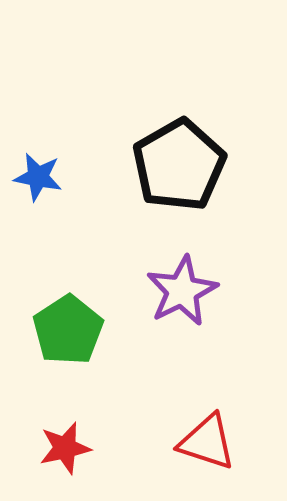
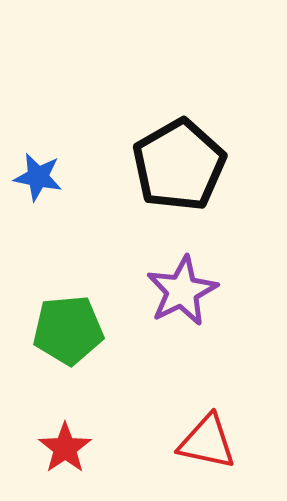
green pentagon: rotated 28 degrees clockwise
red triangle: rotated 6 degrees counterclockwise
red star: rotated 22 degrees counterclockwise
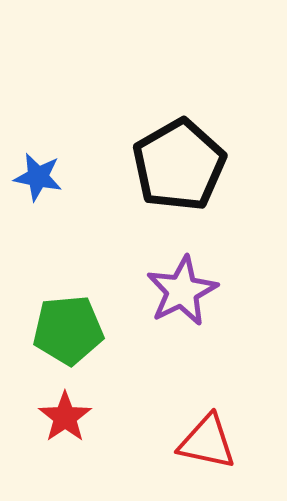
red star: moved 31 px up
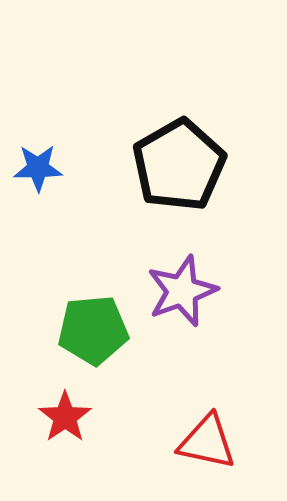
blue star: moved 9 px up; rotated 12 degrees counterclockwise
purple star: rotated 6 degrees clockwise
green pentagon: moved 25 px right
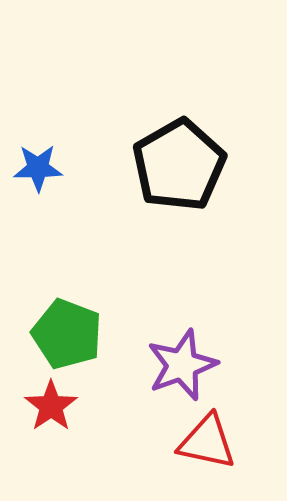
purple star: moved 74 px down
green pentagon: moved 26 px left, 4 px down; rotated 26 degrees clockwise
red star: moved 14 px left, 11 px up
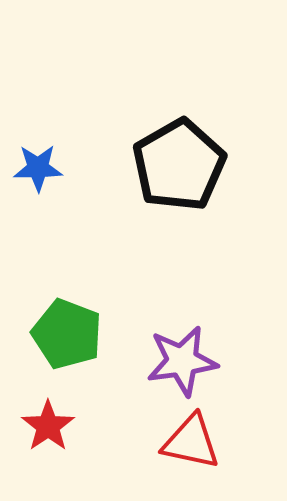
purple star: moved 4 px up; rotated 12 degrees clockwise
red star: moved 3 px left, 20 px down
red triangle: moved 16 px left
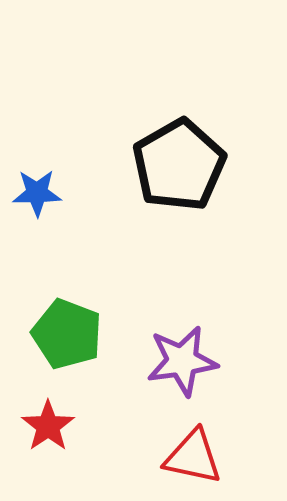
blue star: moved 1 px left, 25 px down
red triangle: moved 2 px right, 15 px down
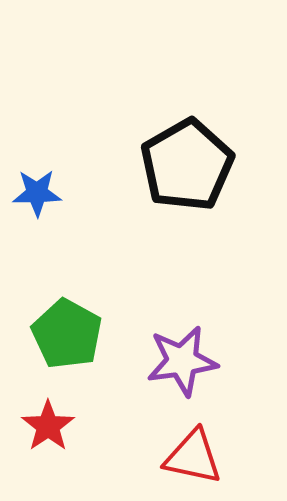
black pentagon: moved 8 px right
green pentagon: rotated 8 degrees clockwise
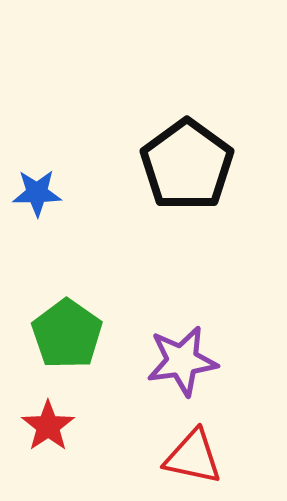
black pentagon: rotated 6 degrees counterclockwise
green pentagon: rotated 6 degrees clockwise
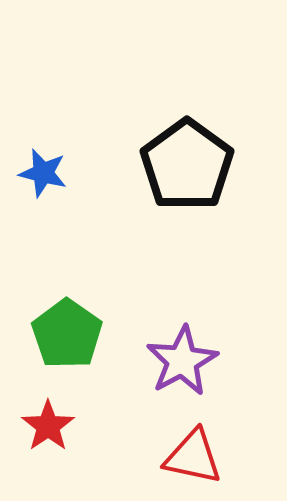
blue star: moved 6 px right, 20 px up; rotated 15 degrees clockwise
purple star: rotated 20 degrees counterclockwise
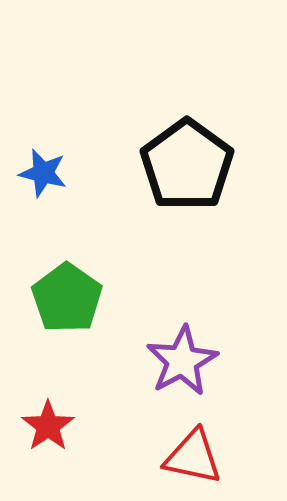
green pentagon: moved 36 px up
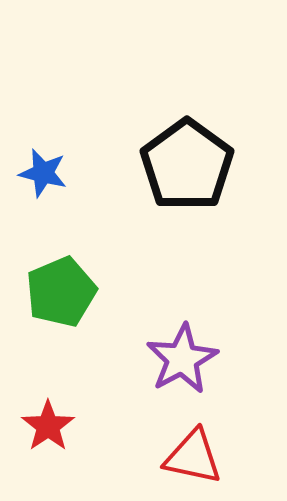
green pentagon: moved 6 px left, 6 px up; rotated 14 degrees clockwise
purple star: moved 2 px up
